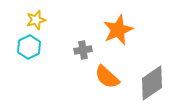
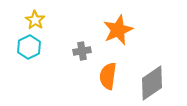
yellow star: moved 1 px left; rotated 24 degrees counterclockwise
gray cross: moved 1 px left, 1 px down
orange semicircle: moved 1 px right, 1 px up; rotated 56 degrees clockwise
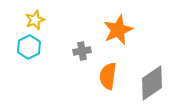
yellow star: rotated 18 degrees clockwise
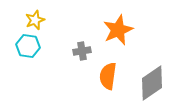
cyan hexagon: moved 1 px left, 1 px up; rotated 25 degrees counterclockwise
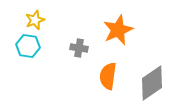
gray cross: moved 3 px left, 3 px up; rotated 18 degrees clockwise
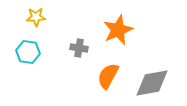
yellow star: moved 1 px right, 3 px up; rotated 18 degrees clockwise
cyan hexagon: moved 6 px down
orange semicircle: rotated 20 degrees clockwise
gray diamond: rotated 24 degrees clockwise
